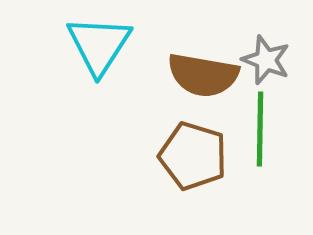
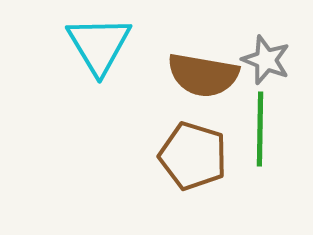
cyan triangle: rotated 4 degrees counterclockwise
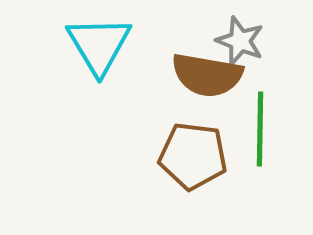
gray star: moved 26 px left, 19 px up
brown semicircle: moved 4 px right
brown pentagon: rotated 10 degrees counterclockwise
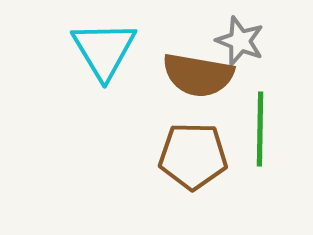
cyan triangle: moved 5 px right, 5 px down
brown semicircle: moved 9 px left
brown pentagon: rotated 6 degrees counterclockwise
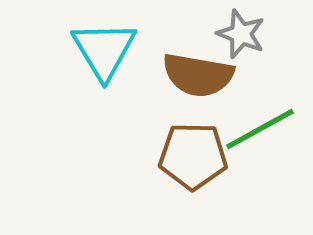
gray star: moved 1 px right, 7 px up
green line: rotated 60 degrees clockwise
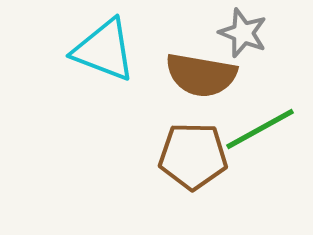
gray star: moved 2 px right, 1 px up
cyan triangle: rotated 38 degrees counterclockwise
brown semicircle: moved 3 px right
